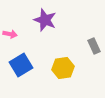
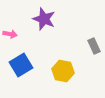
purple star: moved 1 px left, 1 px up
yellow hexagon: moved 3 px down; rotated 20 degrees clockwise
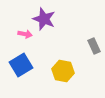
pink arrow: moved 15 px right
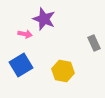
gray rectangle: moved 3 px up
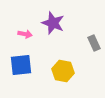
purple star: moved 9 px right, 4 px down
blue square: rotated 25 degrees clockwise
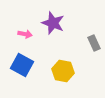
blue square: moved 1 px right; rotated 35 degrees clockwise
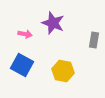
gray rectangle: moved 3 px up; rotated 35 degrees clockwise
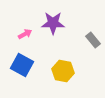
purple star: rotated 20 degrees counterclockwise
pink arrow: rotated 40 degrees counterclockwise
gray rectangle: moved 1 px left; rotated 49 degrees counterclockwise
